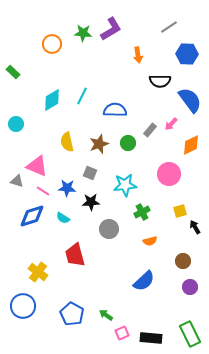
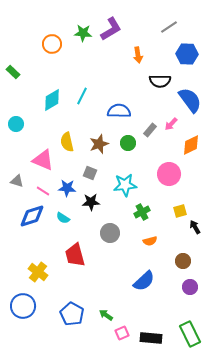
blue semicircle at (115, 110): moved 4 px right, 1 px down
pink triangle at (37, 166): moved 6 px right, 6 px up
gray circle at (109, 229): moved 1 px right, 4 px down
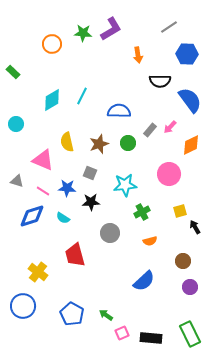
pink arrow at (171, 124): moved 1 px left, 3 px down
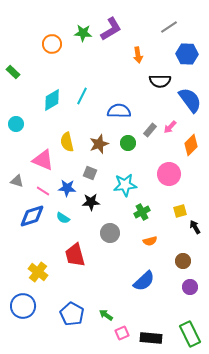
orange diamond at (191, 145): rotated 20 degrees counterclockwise
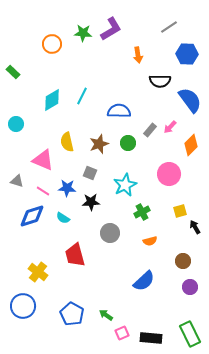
cyan star at (125, 185): rotated 20 degrees counterclockwise
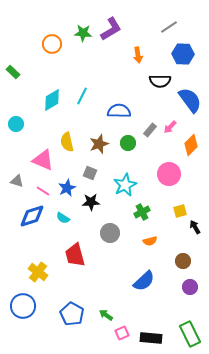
blue hexagon at (187, 54): moved 4 px left
blue star at (67, 188): rotated 30 degrees counterclockwise
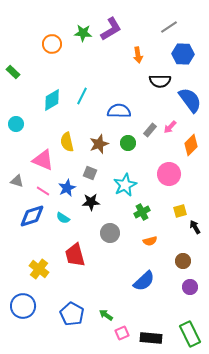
yellow cross at (38, 272): moved 1 px right, 3 px up
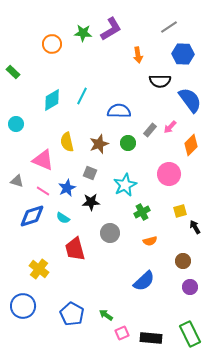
red trapezoid at (75, 255): moved 6 px up
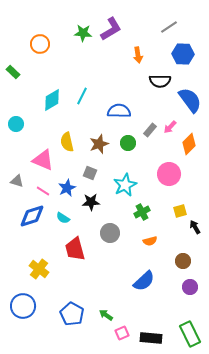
orange circle at (52, 44): moved 12 px left
orange diamond at (191, 145): moved 2 px left, 1 px up
